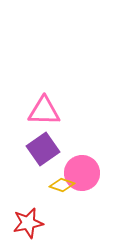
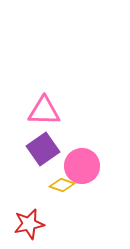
pink circle: moved 7 px up
red star: moved 1 px right, 1 px down
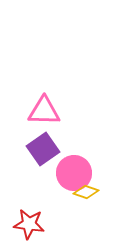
pink circle: moved 8 px left, 7 px down
yellow diamond: moved 24 px right, 7 px down
red star: rotated 20 degrees clockwise
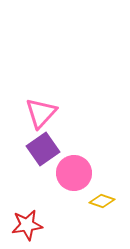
pink triangle: moved 3 px left, 2 px down; rotated 48 degrees counterclockwise
yellow diamond: moved 16 px right, 9 px down
red star: moved 2 px left, 1 px down; rotated 16 degrees counterclockwise
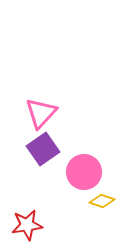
pink circle: moved 10 px right, 1 px up
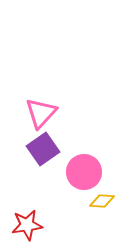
yellow diamond: rotated 15 degrees counterclockwise
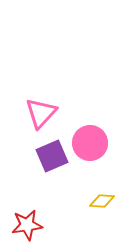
purple square: moved 9 px right, 7 px down; rotated 12 degrees clockwise
pink circle: moved 6 px right, 29 px up
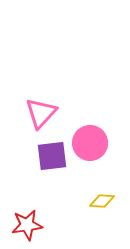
purple square: rotated 16 degrees clockwise
